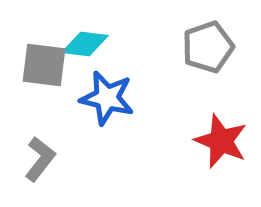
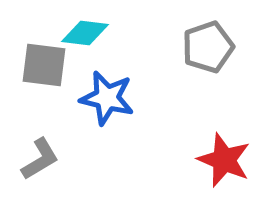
cyan diamond: moved 11 px up
red star: moved 3 px right, 19 px down
gray L-shape: rotated 21 degrees clockwise
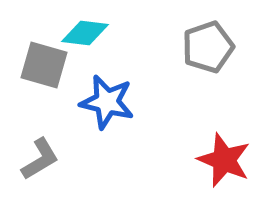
gray square: rotated 9 degrees clockwise
blue star: moved 4 px down
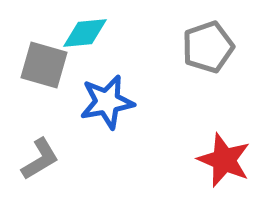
cyan diamond: rotated 12 degrees counterclockwise
blue star: rotated 24 degrees counterclockwise
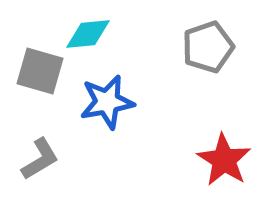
cyan diamond: moved 3 px right, 1 px down
gray square: moved 4 px left, 6 px down
red star: rotated 10 degrees clockwise
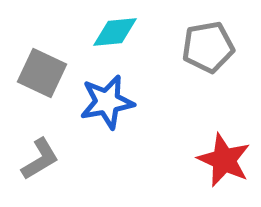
cyan diamond: moved 27 px right, 2 px up
gray pentagon: rotated 9 degrees clockwise
gray square: moved 2 px right, 2 px down; rotated 9 degrees clockwise
red star: rotated 8 degrees counterclockwise
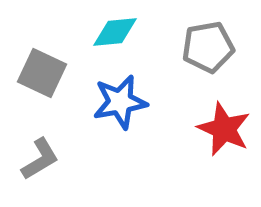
blue star: moved 13 px right
red star: moved 31 px up
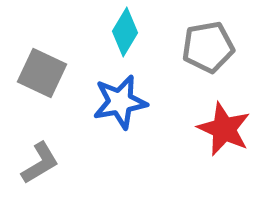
cyan diamond: moved 10 px right; rotated 54 degrees counterclockwise
gray L-shape: moved 4 px down
